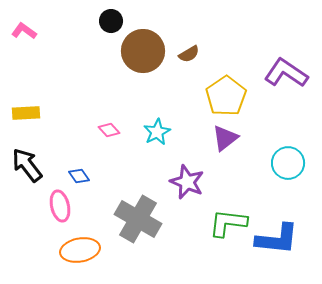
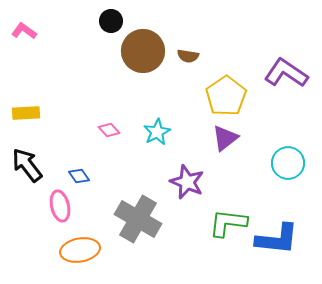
brown semicircle: moved 1 px left, 2 px down; rotated 40 degrees clockwise
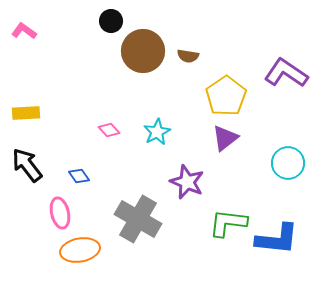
pink ellipse: moved 7 px down
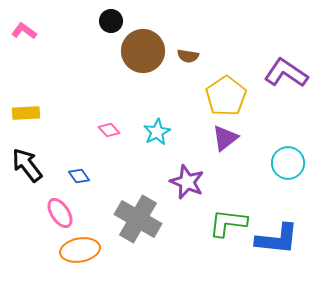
pink ellipse: rotated 20 degrees counterclockwise
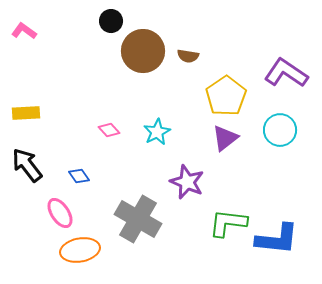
cyan circle: moved 8 px left, 33 px up
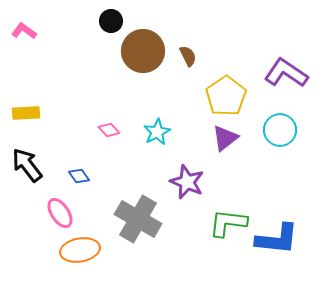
brown semicircle: rotated 125 degrees counterclockwise
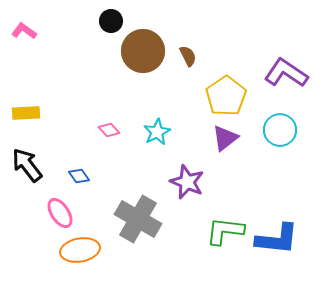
green L-shape: moved 3 px left, 8 px down
